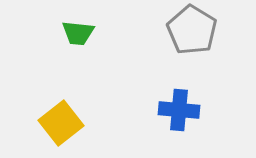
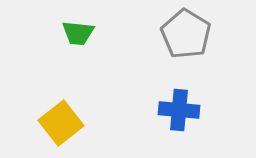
gray pentagon: moved 6 px left, 4 px down
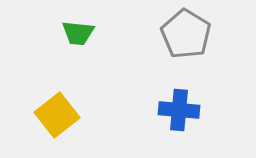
yellow square: moved 4 px left, 8 px up
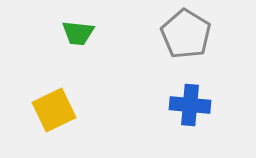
blue cross: moved 11 px right, 5 px up
yellow square: moved 3 px left, 5 px up; rotated 12 degrees clockwise
